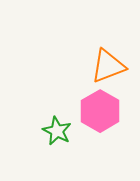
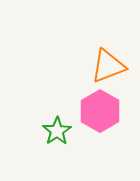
green star: rotated 12 degrees clockwise
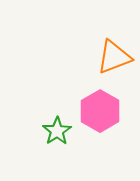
orange triangle: moved 6 px right, 9 px up
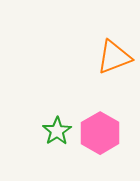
pink hexagon: moved 22 px down
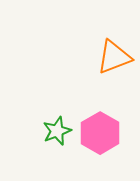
green star: rotated 12 degrees clockwise
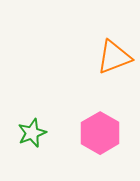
green star: moved 25 px left, 2 px down
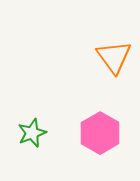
orange triangle: rotated 45 degrees counterclockwise
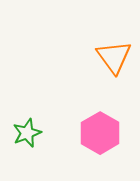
green star: moved 5 px left
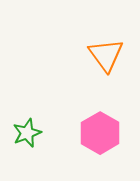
orange triangle: moved 8 px left, 2 px up
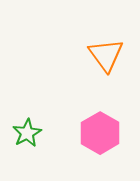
green star: rotated 8 degrees counterclockwise
